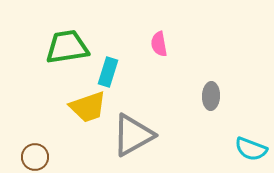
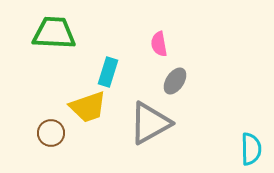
green trapezoid: moved 13 px left, 14 px up; rotated 12 degrees clockwise
gray ellipse: moved 36 px left, 15 px up; rotated 32 degrees clockwise
gray triangle: moved 17 px right, 12 px up
cyan semicircle: rotated 112 degrees counterclockwise
brown circle: moved 16 px right, 24 px up
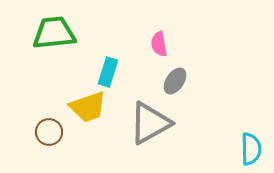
green trapezoid: rotated 9 degrees counterclockwise
brown circle: moved 2 px left, 1 px up
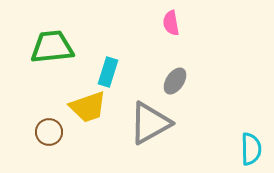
green trapezoid: moved 2 px left, 14 px down
pink semicircle: moved 12 px right, 21 px up
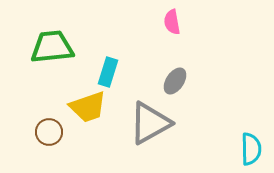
pink semicircle: moved 1 px right, 1 px up
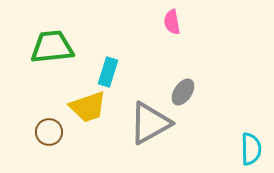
gray ellipse: moved 8 px right, 11 px down
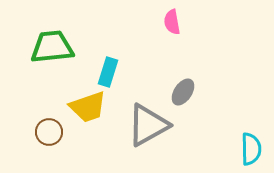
gray triangle: moved 2 px left, 2 px down
